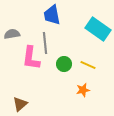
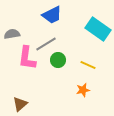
blue trapezoid: rotated 105 degrees counterclockwise
gray line: moved 1 px right, 1 px down; rotated 65 degrees clockwise
pink L-shape: moved 4 px left
green circle: moved 6 px left, 4 px up
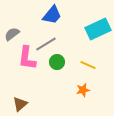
blue trapezoid: rotated 25 degrees counterclockwise
cyan rectangle: rotated 60 degrees counterclockwise
gray semicircle: rotated 28 degrees counterclockwise
green circle: moved 1 px left, 2 px down
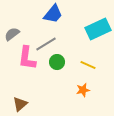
blue trapezoid: moved 1 px right, 1 px up
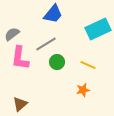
pink L-shape: moved 7 px left
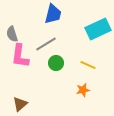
blue trapezoid: rotated 25 degrees counterclockwise
gray semicircle: rotated 70 degrees counterclockwise
pink L-shape: moved 2 px up
green circle: moved 1 px left, 1 px down
